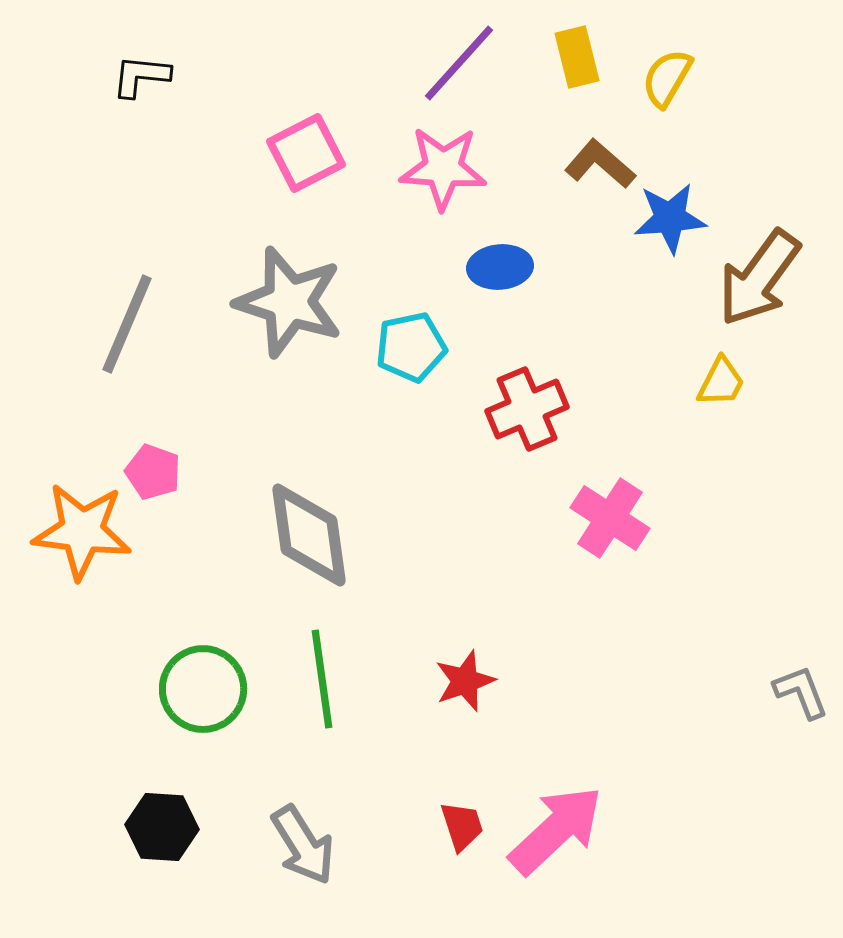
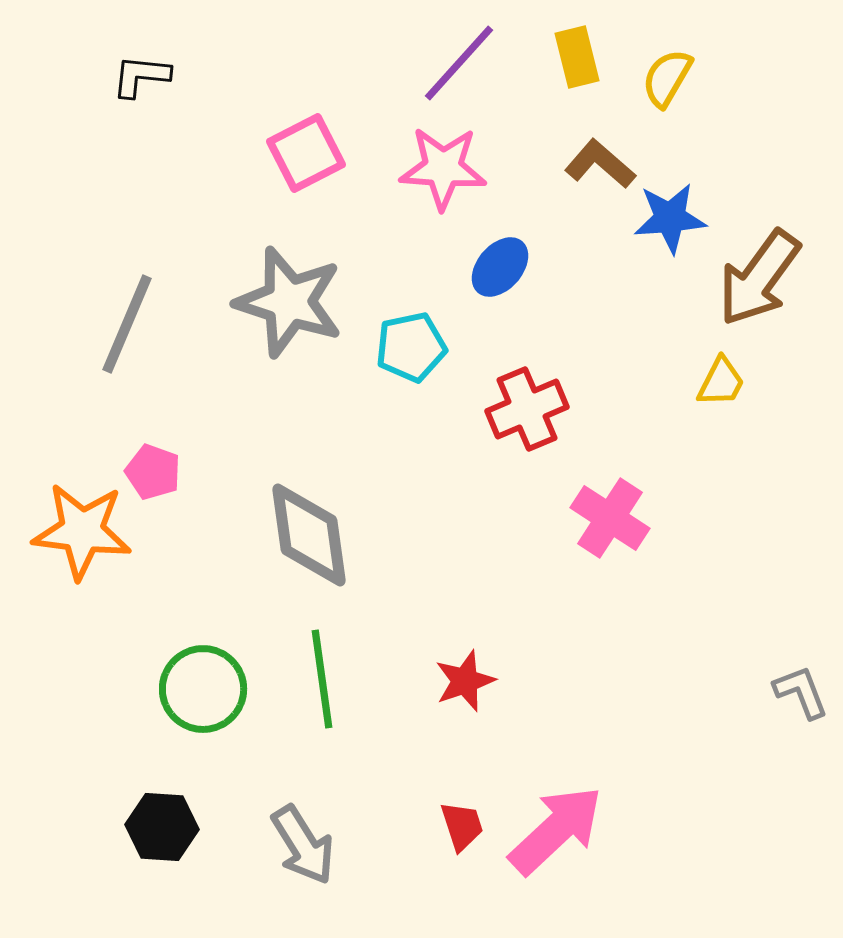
blue ellipse: rotated 44 degrees counterclockwise
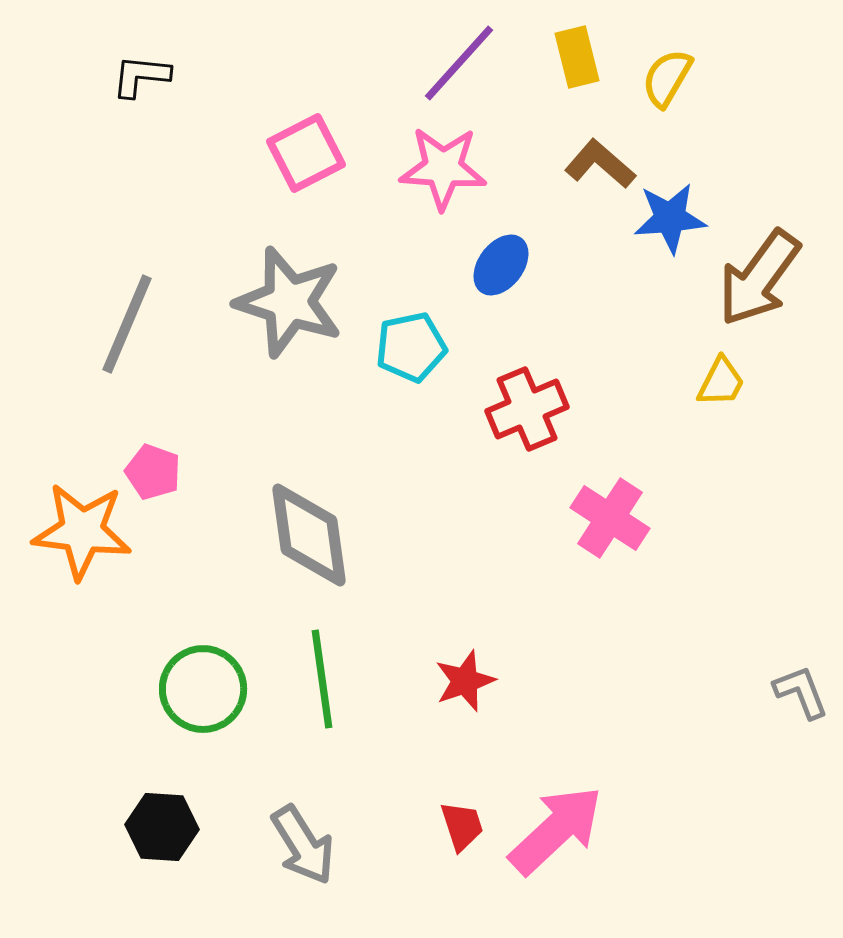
blue ellipse: moved 1 px right, 2 px up; rotated 4 degrees counterclockwise
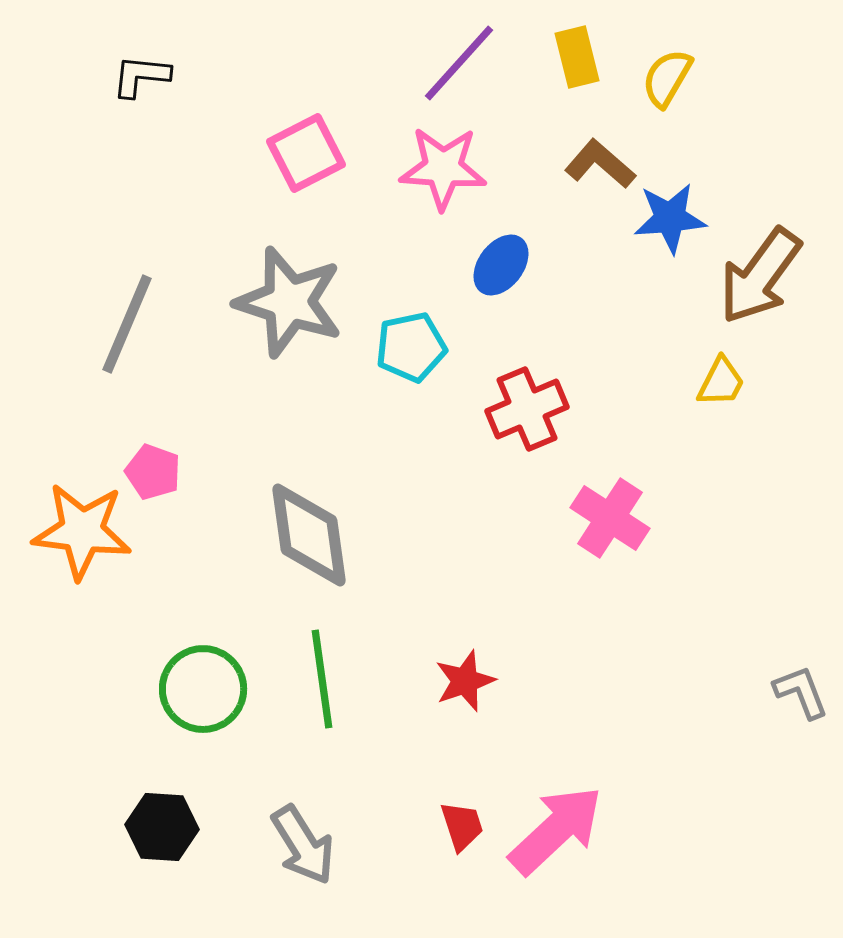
brown arrow: moved 1 px right, 2 px up
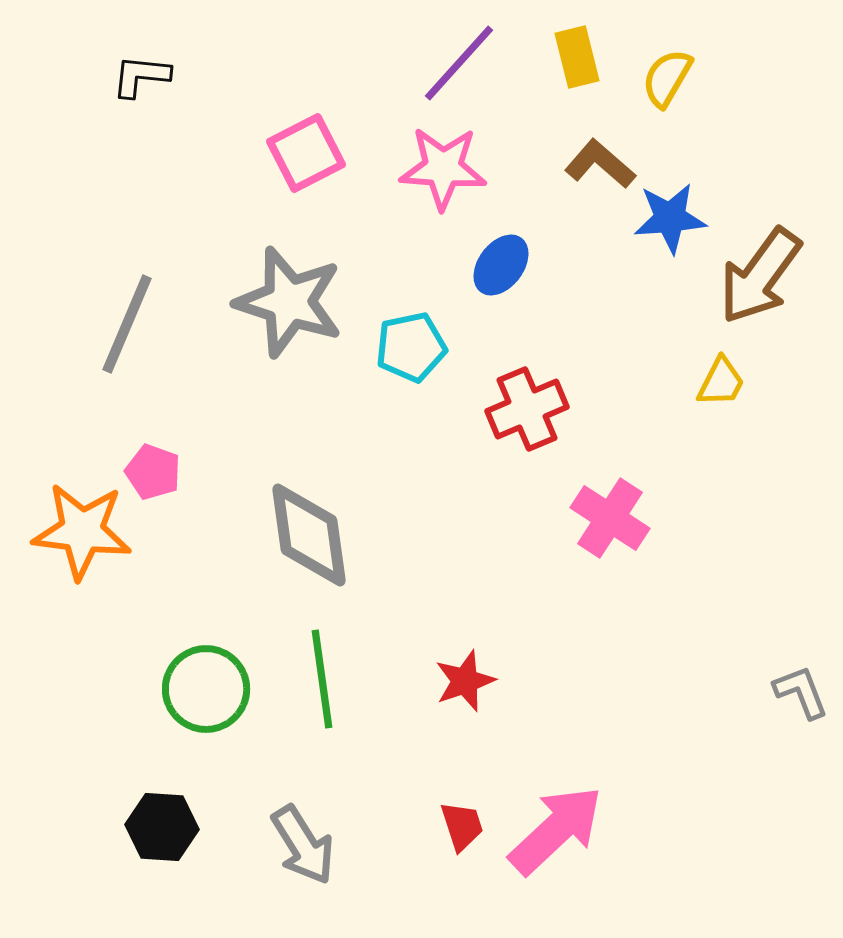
green circle: moved 3 px right
